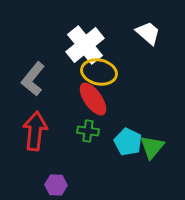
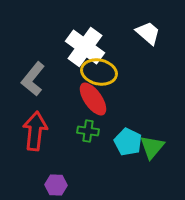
white cross: moved 2 px down; rotated 15 degrees counterclockwise
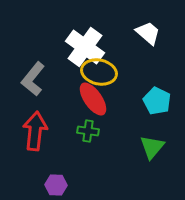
cyan pentagon: moved 29 px right, 41 px up
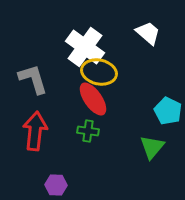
gray L-shape: rotated 124 degrees clockwise
cyan pentagon: moved 11 px right, 10 px down
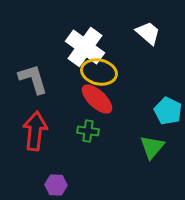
red ellipse: moved 4 px right; rotated 12 degrees counterclockwise
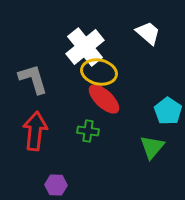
white cross: rotated 15 degrees clockwise
red ellipse: moved 7 px right
cyan pentagon: rotated 8 degrees clockwise
